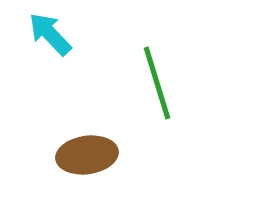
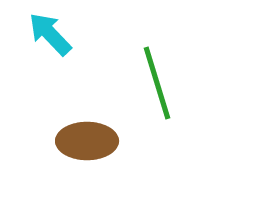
brown ellipse: moved 14 px up; rotated 8 degrees clockwise
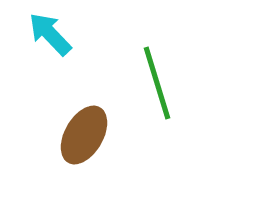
brown ellipse: moved 3 px left, 6 px up; rotated 60 degrees counterclockwise
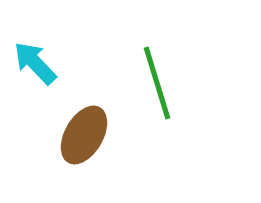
cyan arrow: moved 15 px left, 29 px down
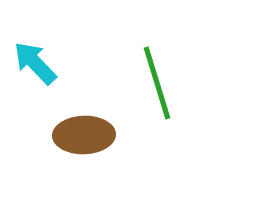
brown ellipse: rotated 58 degrees clockwise
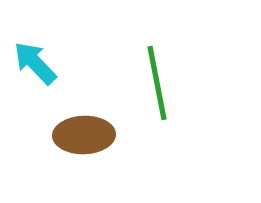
green line: rotated 6 degrees clockwise
